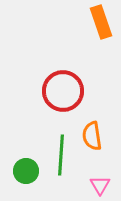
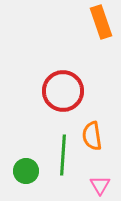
green line: moved 2 px right
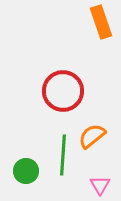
orange semicircle: rotated 60 degrees clockwise
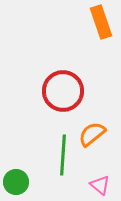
orange semicircle: moved 2 px up
green circle: moved 10 px left, 11 px down
pink triangle: rotated 20 degrees counterclockwise
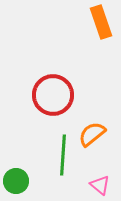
red circle: moved 10 px left, 4 px down
green circle: moved 1 px up
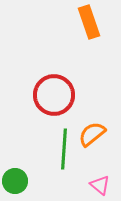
orange rectangle: moved 12 px left
red circle: moved 1 px right
green line: moved 1 px right, 6 px up
green circle: moved 1 px left
